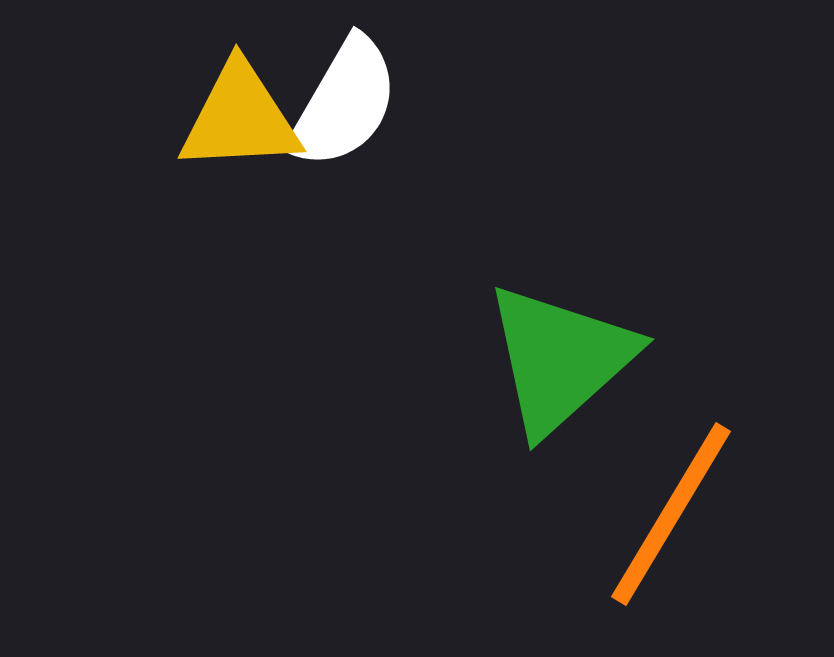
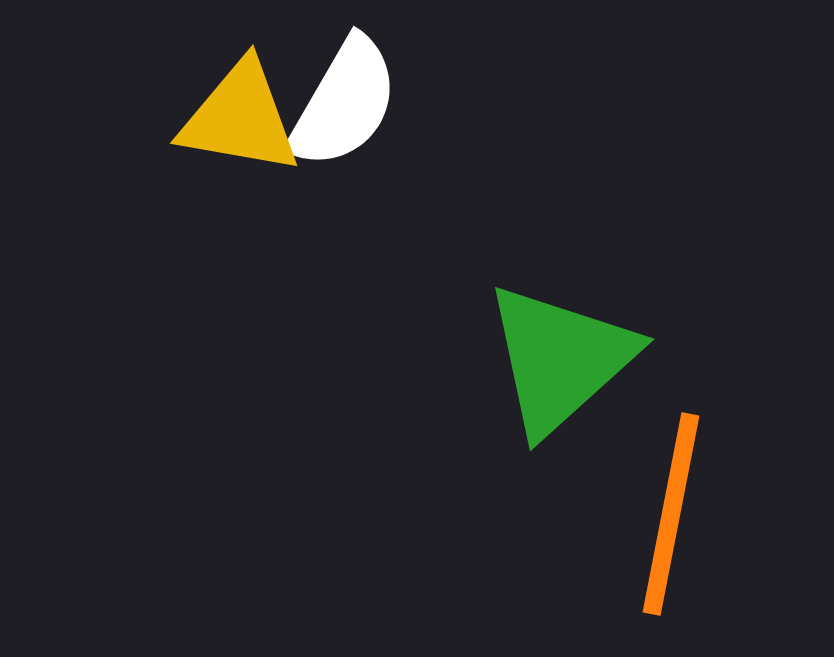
yellow triangle: rotated 13 degrees clockwise
orange line: rotated 20 degrees counterclockwise
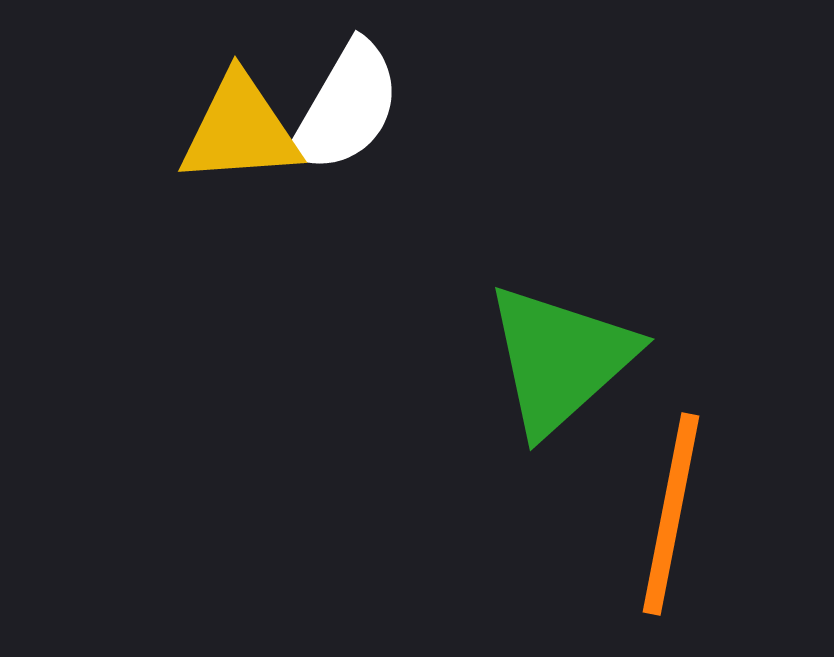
white semicircle: moved 2 px right, 4 px down
yellow triangle: moved 12 px down; rotated 14 degrees counterclockwise
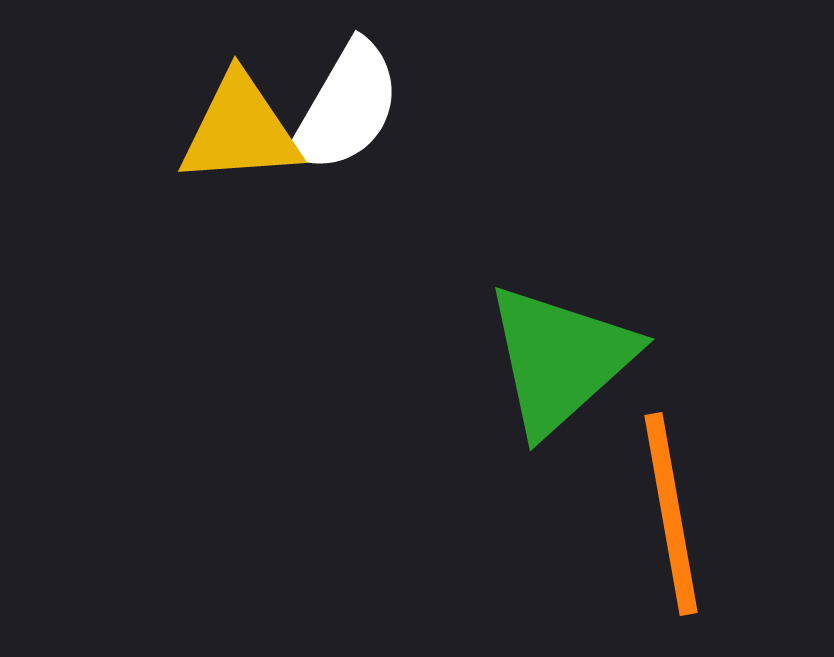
orange line: rotated 21 degrees counterclockwise
